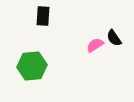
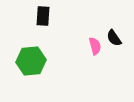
pink semicircle: moved 1 px down; rotated 108 degrees clockwise
green hexagon: moved 1 px left, 5 px up
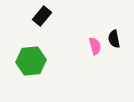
black rectangle: moved 1 px left; rotated 36 degrees clockwise
black semicircle: moved 1 px down; rotated 24 degrees clockwise
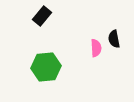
pink semicircle: moved 1 px right, 2 px down; rotated 12 degrees clockwise
green hexagon: moved 15 px right, 6 px down
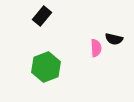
black semicircle: rotated 66 degrees counterclockwise
green hexagon: rotated 16 degrees counterclockwise
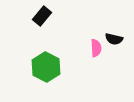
green hexagon: rotated 12 degrees counterclockwise
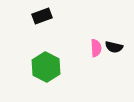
black rectangle: rotated 30 degrees clockwise
black semicircle: moved 8 px down
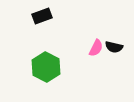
pink semicircle: rotated 30 degrees clockwise
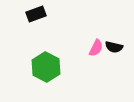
black rectangle: moved 6 px left, 2 px up
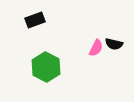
black rectangle: moved 1 px left, 6 px down
black semicircle: moved 3 px up
